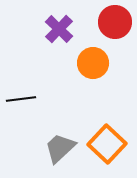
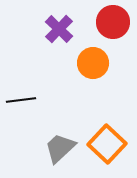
red circle: moved 2 px left
black line: moved 1 px down
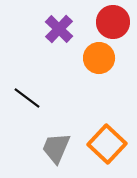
orange circle: moved 6 px right, 5 px up
black line: moved 6 px right, 2 px up; rotated 44 degrees clockwise
gray trapezoid: moved 4 px left; rotated 24 degrees counterclockwise
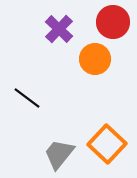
orange circle: moved 4 px left, 1 px down
gray trapezoid: moved 3 px right, 6 px down; rotated 16 degrees clockwise
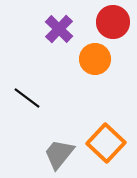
orange square: moved 1 px left, 1 px up
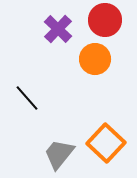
red circle: moved 8 px left, 2 px up
purple cross: moved 1 px left
black line: rotated 12 degrees clockwise
